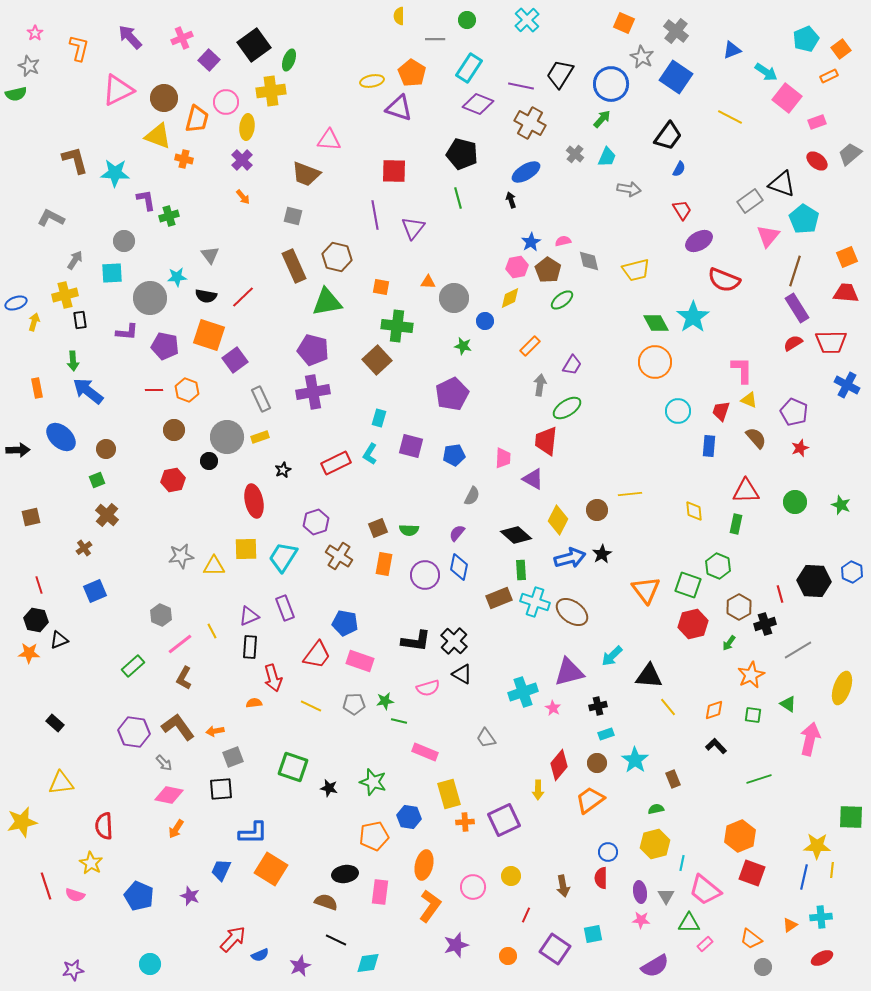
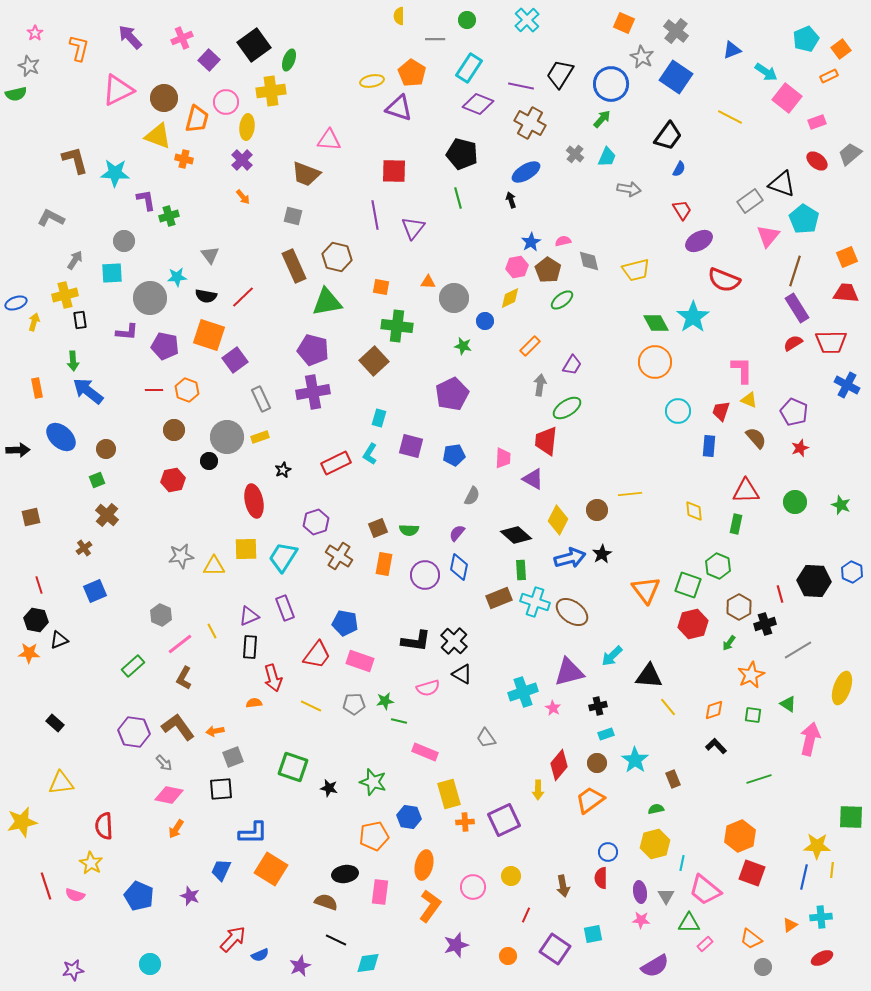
brown square at (377, 360): moved 3 px left, 1 px down
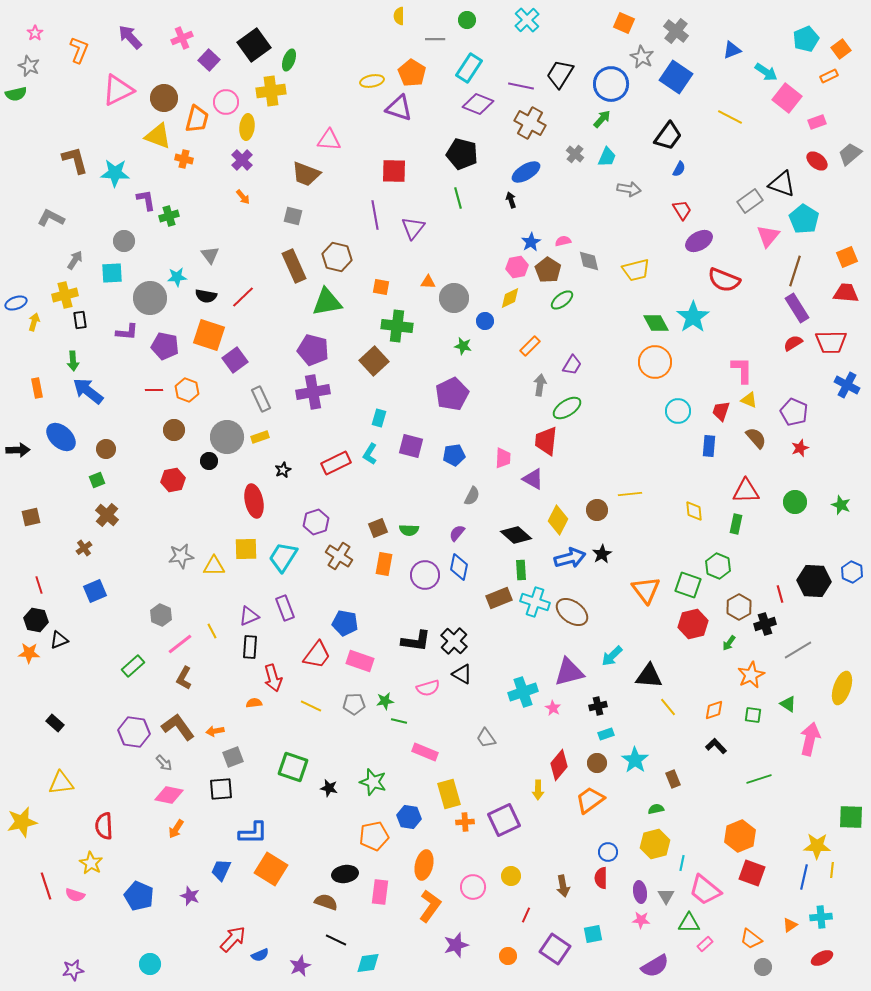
orange L-shape at (79, 48): moved 2 px down; rotated 8 degrees clockwise
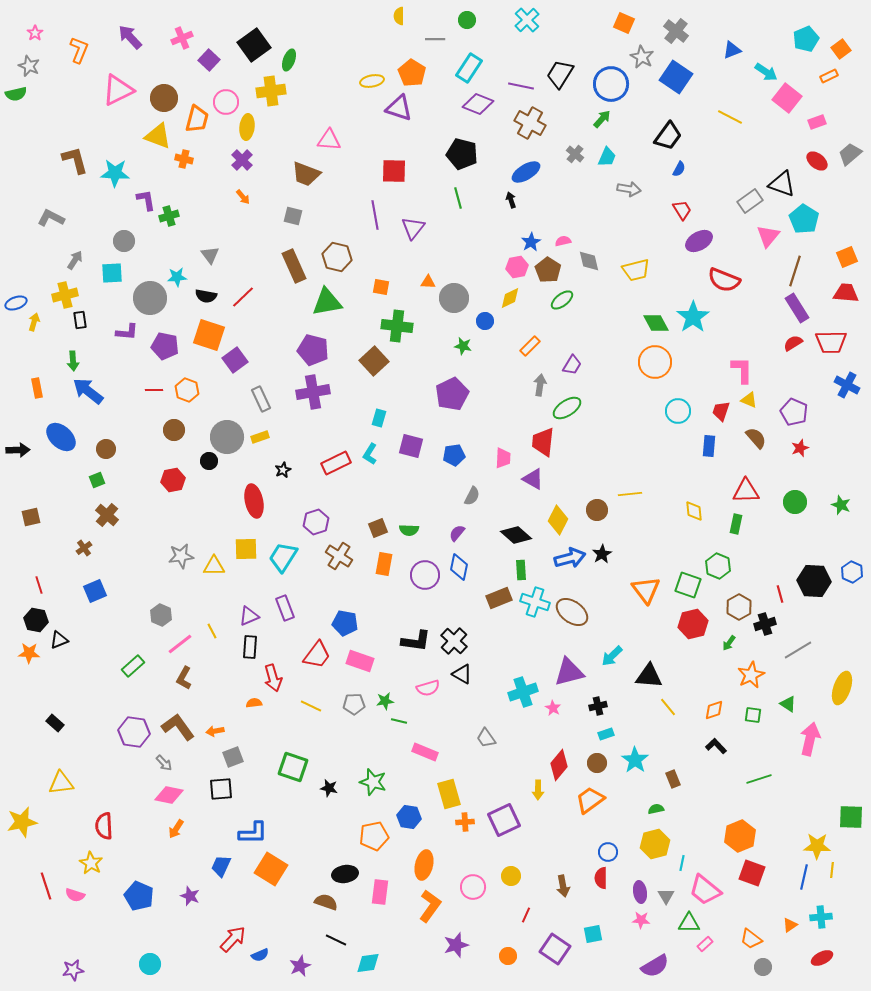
red trapezoid at (546, 441): moved 3 px left, 1 px down
blue trapezoid at (221, 870): moved 4 px up
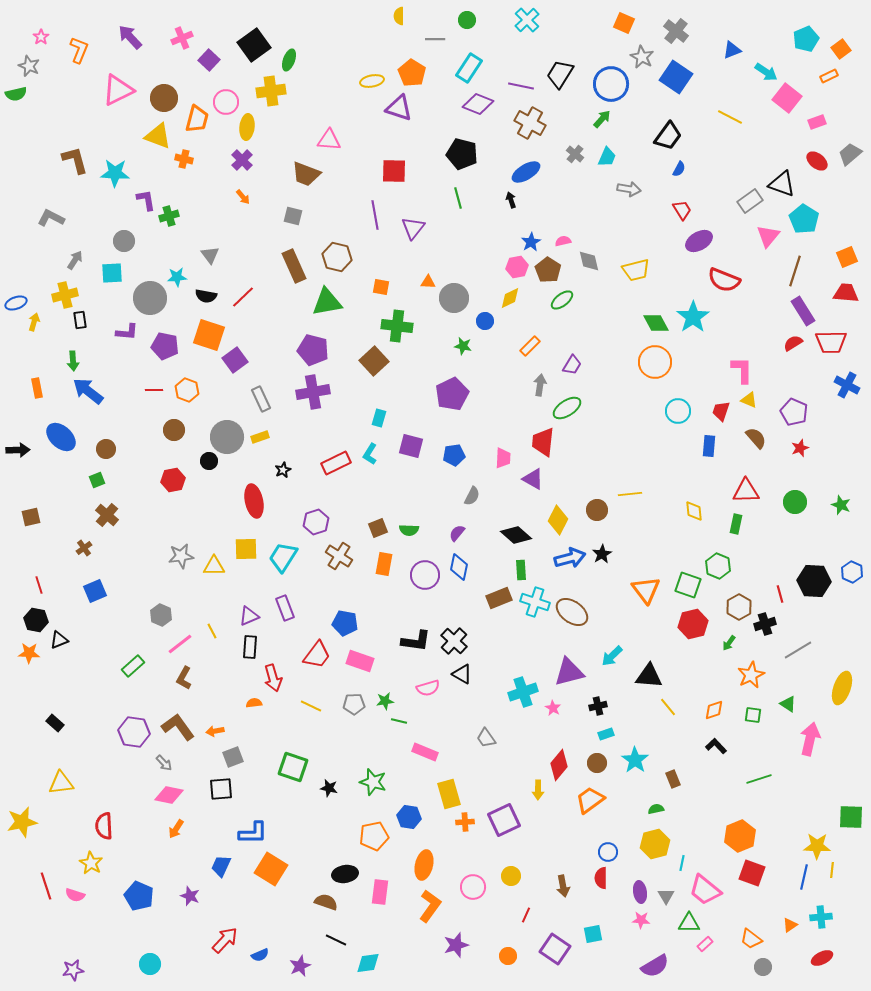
pink star at (35, 33): moved 6 px right, 4 px down
purple rectangle at (797, 308): moved 6 px right, 3 px down
red arrow at (233, 939): moved 8 px left, 1 px down
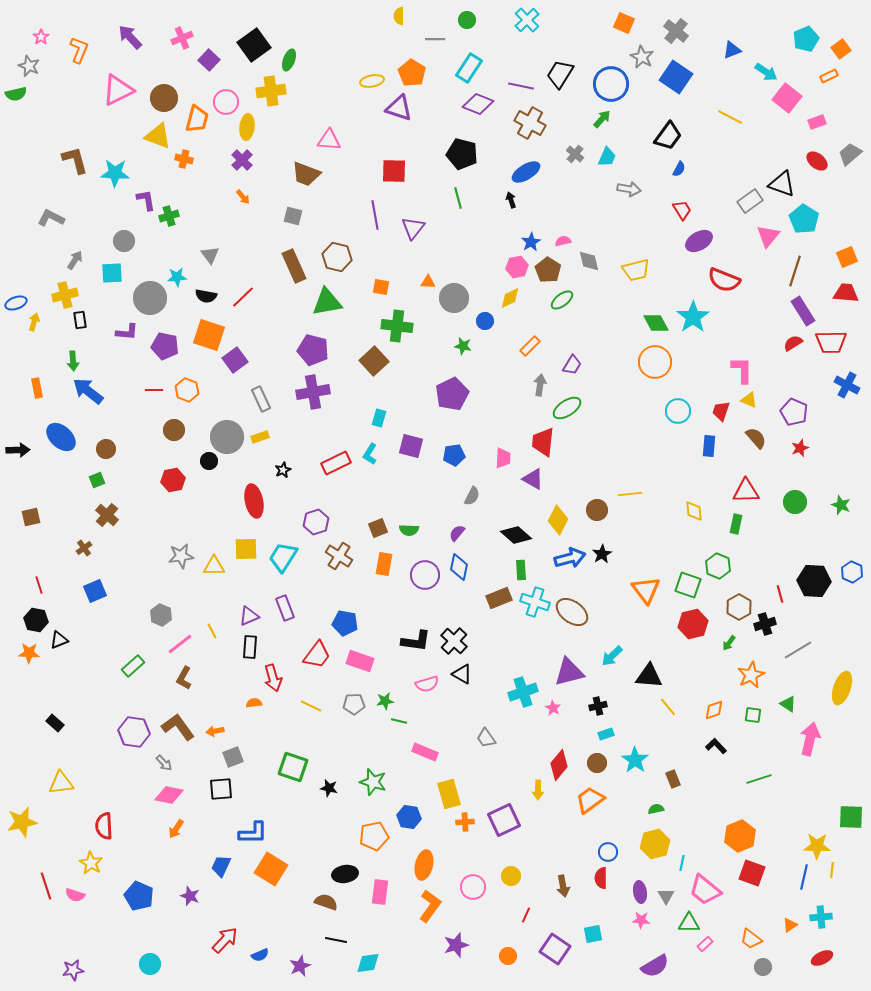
pink semicircle at (428, 688): moved 1 px left, 4 px up
black line at (336, 940): rotated 15 degrees counterclockwise
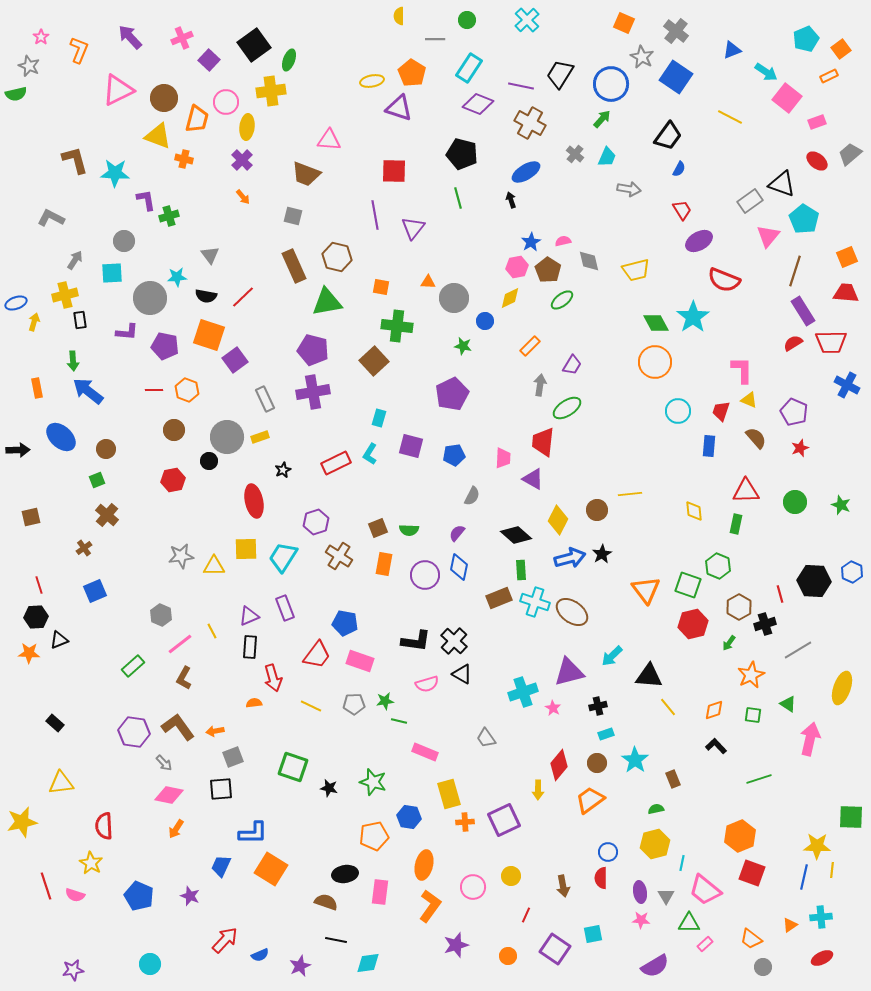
gray rectangle at (261, 399): moved 4 px right
black hexagon at (36, 620): moved 3 px up; rotated 15 degrees counterclockwise
